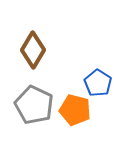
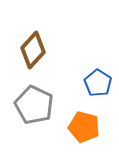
brown diamond: rotated 12 degrees clockwise
orange pentagon: moved 9 px right, 17 px down
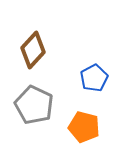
blue pentagon: moved 4 px left, 5 px up; rotated 12 degrees clockwise
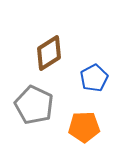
brown diamond: moved 16 px right, 3 px down; rotated 15 degrees clockwise
orange pentagon: rotated 16 degrees counterclockwise
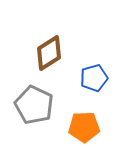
blue pentagon: rotated 12 degrees clockwise
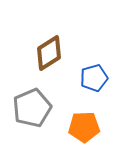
gray pentagon: moved 2 px left, 3 px down; rotated 24 degrees clockwise
